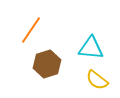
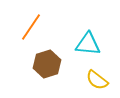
orange line: moved 3 px up
cyan triangle: moved 3 px left, 4 px up
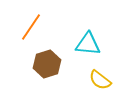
yellow semicircle: moved 3 px right
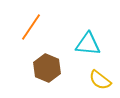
brown hexagon: moved 4 px down; rotated 20 degrees counterclockwise
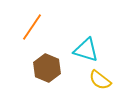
orange line: moved 1 px right
cyan triangle: moved 2 px left, 6 px down; rotated 12 degrees clockwise
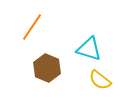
cyan triangle: moved 3 px right, 1 px up
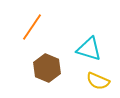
yellow semicircle: moved 2 px left, 1 px down; rotated 15 degrees counterclockwise
